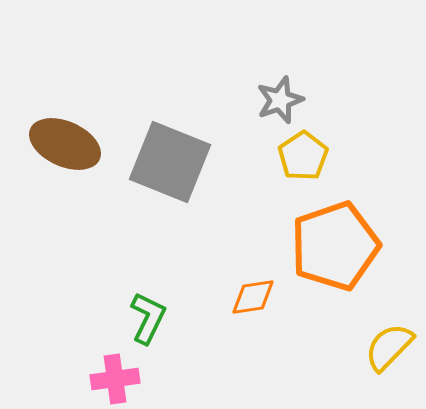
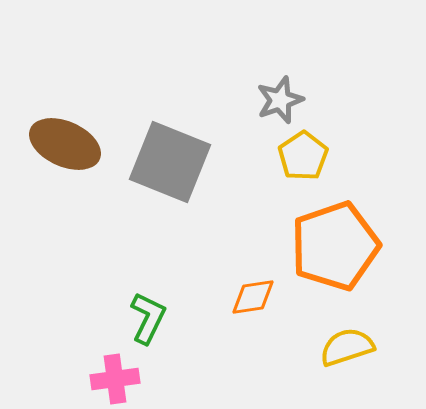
yellow semicircle: moved 42 px left; rotated 28 degrees clockwise
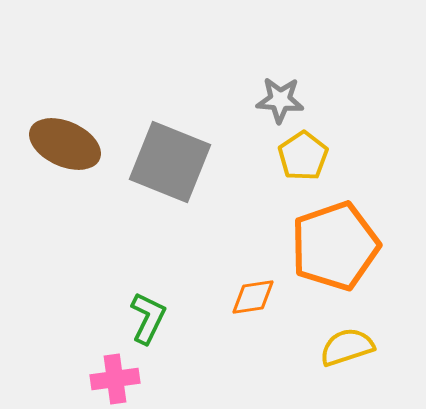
gray star: rotated 24 degrees clockwise
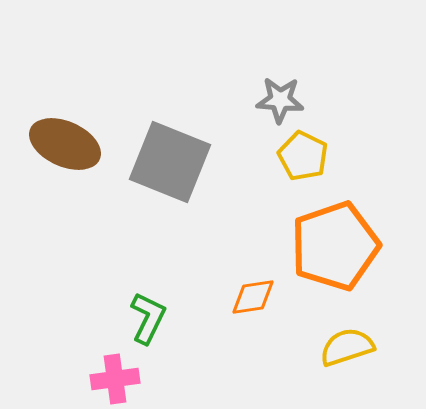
yellow pentagon: rotated 12 degrees counterclockwise
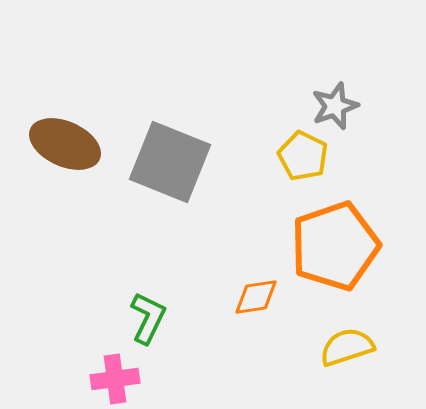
gray star: moved 55 px right, 6 px down; rotated 24 degrees counterclockwise
orange diamond: moved 3 px right
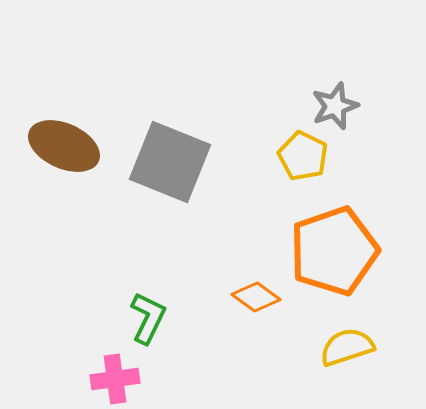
brown ellipse: moved 1 px left, 2 px down
orange pentagon: moved 1 px left, 5 px down
orange diamond: rotated 45 degrees clockwise
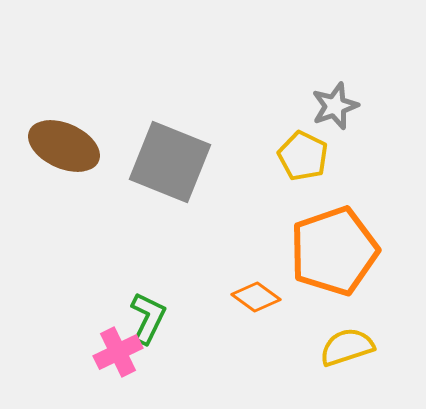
pink cross: moved 3 px right, 27 px up; rotated 18 degrees counterclockwise
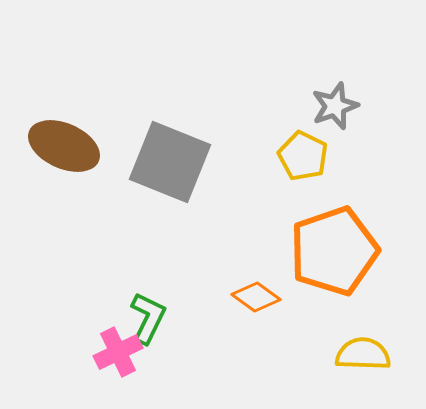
yellow semicircle: moved 16 px right, 7 px down; rotated 20 degrees clockwise
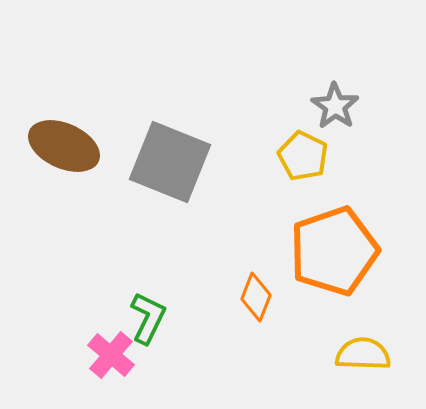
gray star: rotated 18 degrees counterclockwise
orange diamond: rotated 75 degrees clockwise
pink cross: moved 7 px left, 3 px down; rotated 24 degrees counterclockwise
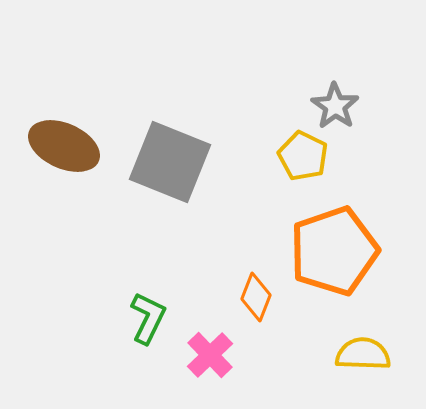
pink cross: moved 99 px right; rotated 6 degrees clockwise
